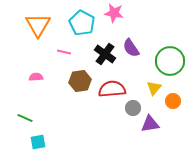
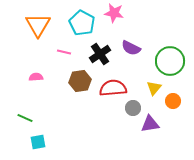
purple semicircle: rotated 30 degrees counterclockwise
black cross: moved 5 px left; rotated 20 degrees clockwise
red semicircle: moved 1 px right, 1 px up
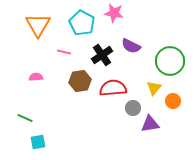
purple semicircle: moved 2 px up
black cross: moved 2 px right, 1 px down
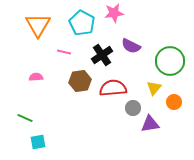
pink star: rotated 18 degrees counterclockwise
orange circle: moved 1 px right, 1 px down
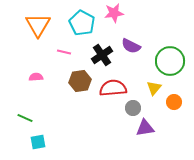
purple triangle: moved 5 px left, 4 px down
